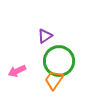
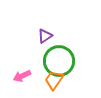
pink arrow: moved 5 px right, 5 px down
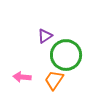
green circle: moved 7 px right, 6 px up
pink arrow: moved 1 px down; rotated 30 degrees clockwise
